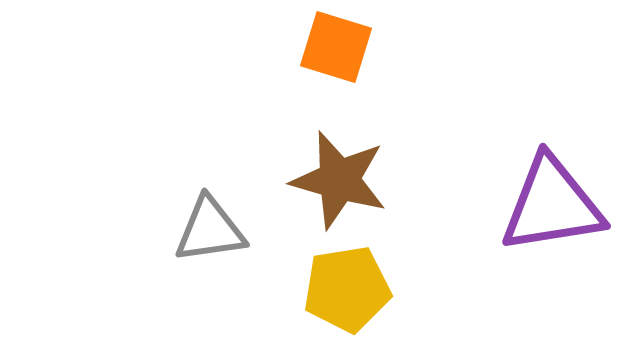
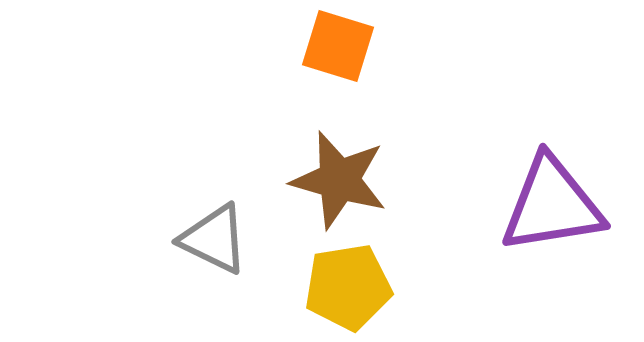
orange square: moved 2 px right, 1 px up
gray triangle: moved 4 px right, 9 px down; rotated 34 degrees clockwise
yellow pentagon: moved 1 px right, 2 px up
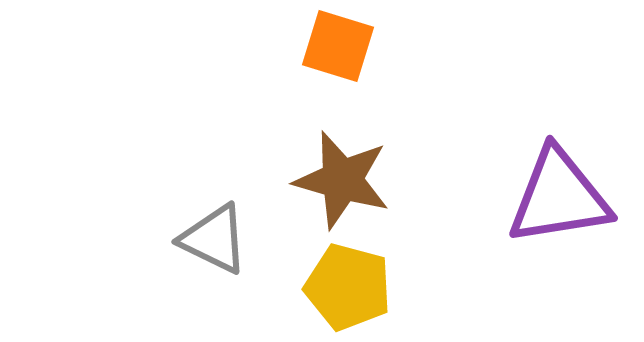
brown star: moved 3 px right
purple triangle: moved 7 px right, 8 px up
yellow pentagon: rotated 24 degrees clockwise
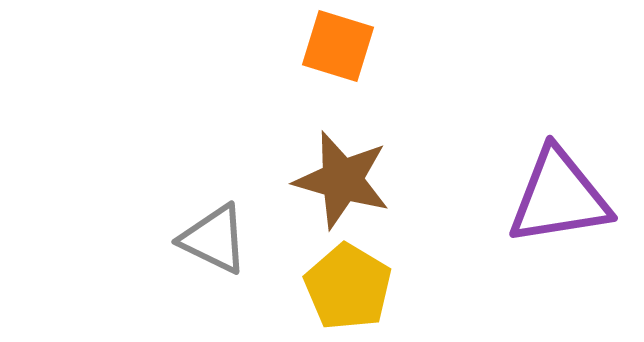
yellow pentagon: rotated 16 degrees clockwise
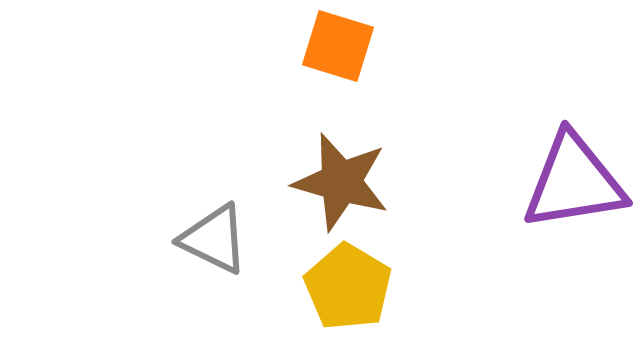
brown star: moved 1 px left, 2 px down
purple triangle: moved 15 px right, 15 px up
